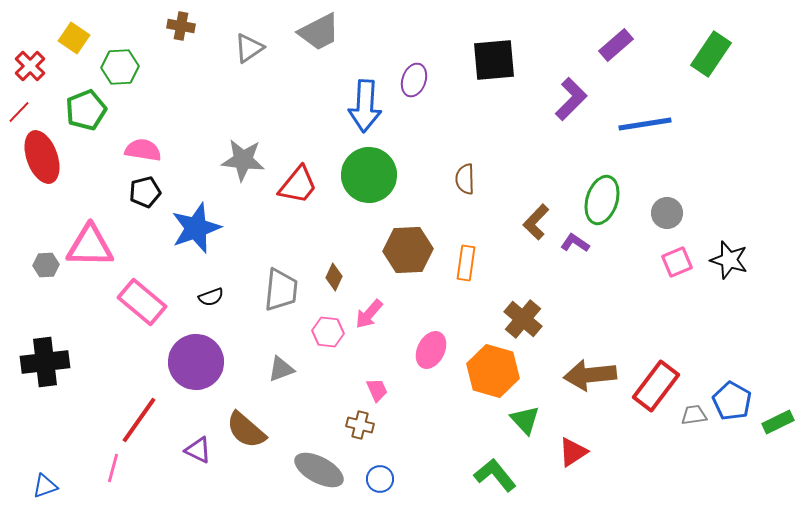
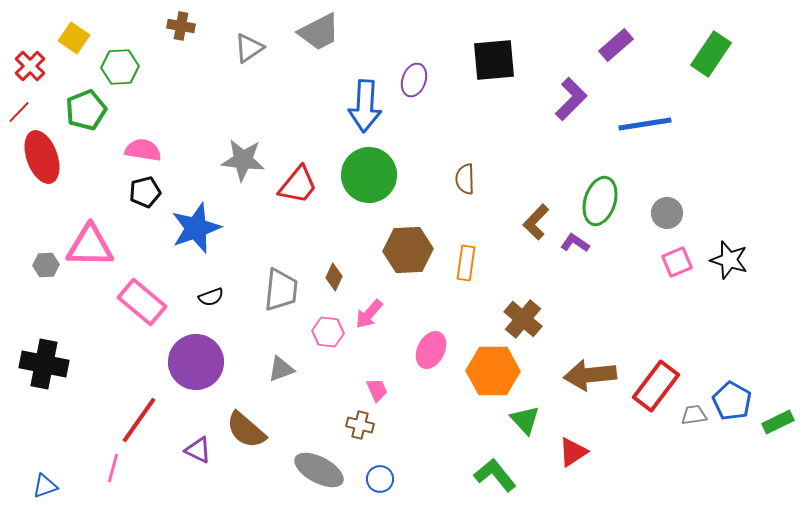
green ellipse at (602, 200): moved 2 px left, 1 px down
black cross at (45, 362): moved 1 px left, 2 px down; rotated 18 degrees clockwise
orange hexagon at (493, 371): rotated 15 degrees counterclockwise
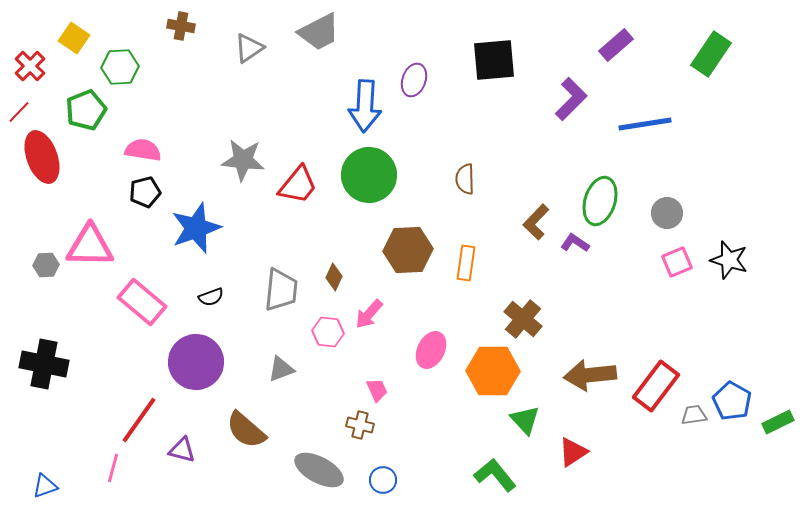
purple triangle at (198, 450): moved 16 px left; rotated 12 degrees counterclockwise
blue circle at (380, 479): moved 3 px right, 1 px down
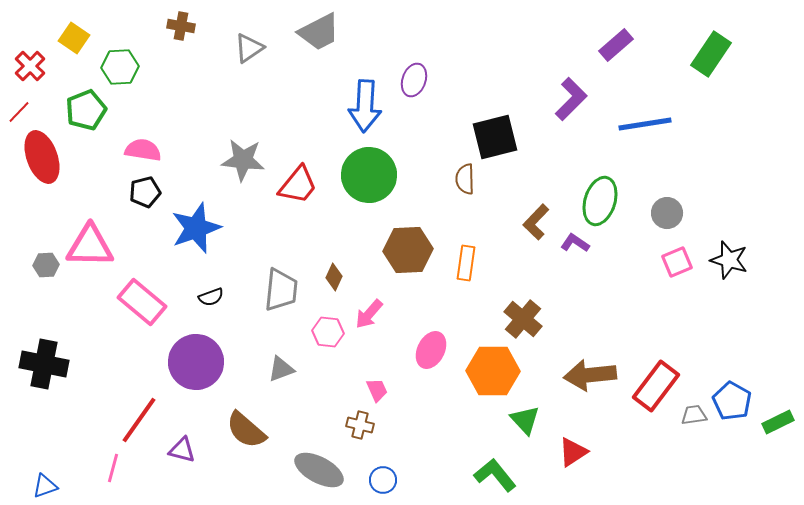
black square at (494, 60): moved 1 px right, 77 px down; rotated 9 degrees counterclockwise
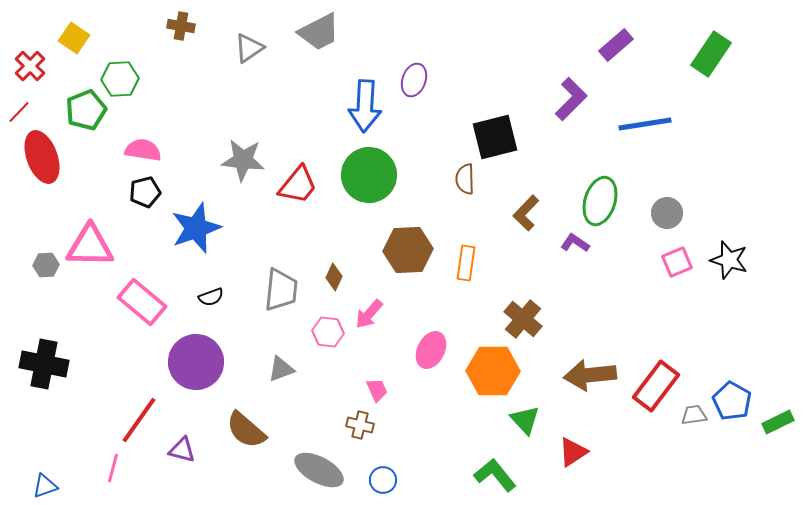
green hexagon at (120, 67): moved 12 px down
brown L-shape at (536, 222): moved 10 px left, 9 px up
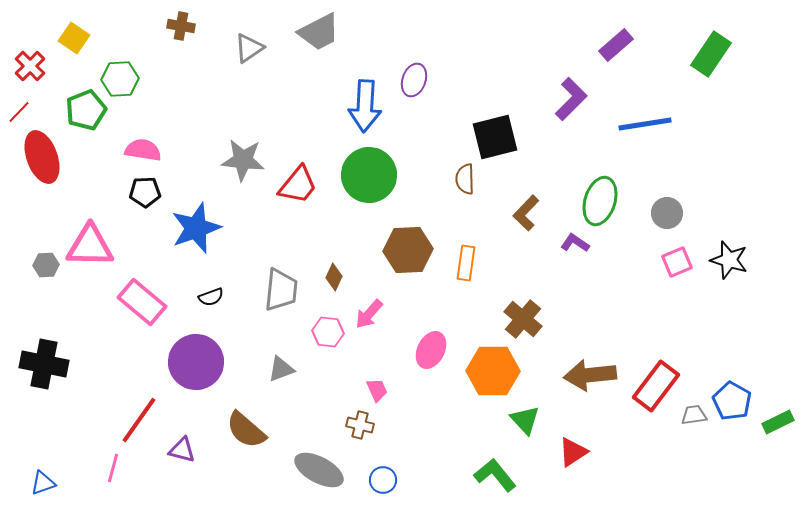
black pentagon at (145, 192): rotated 12 degrees clockwise
blue triangle at (45, 486): moved 2 px left, 3 px up
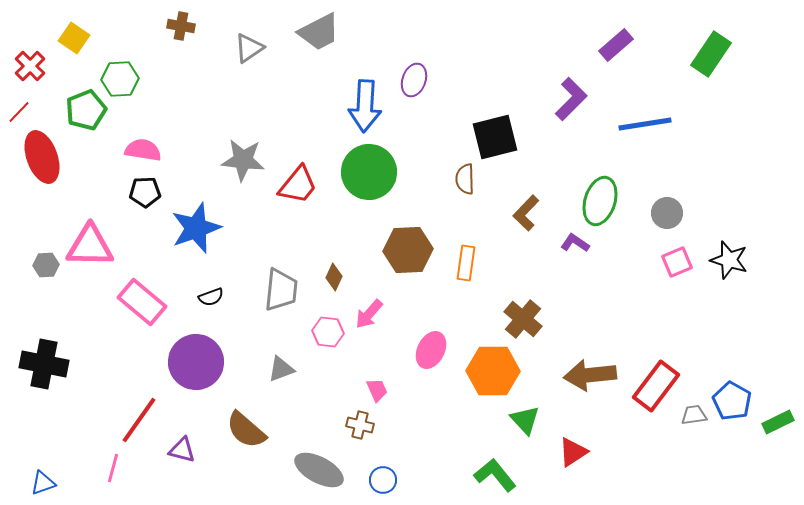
green circle at (369, 175): moved 3 px up
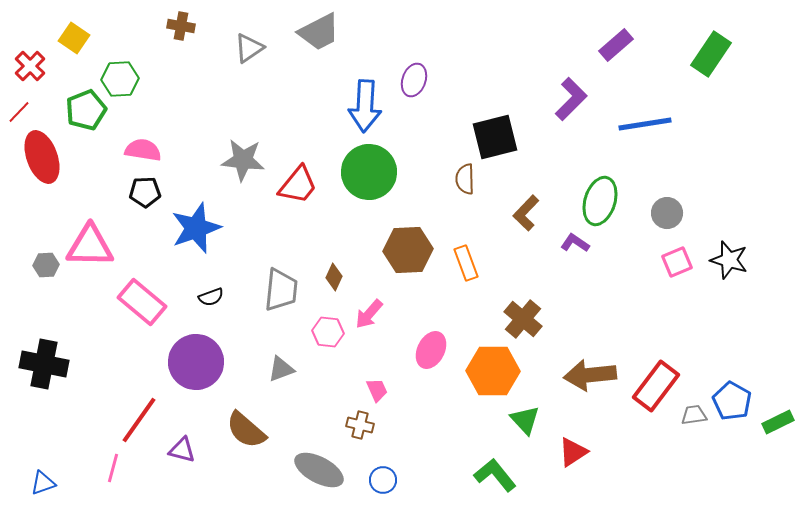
orange rectangle at (466, 263): rotated 28 degrees counterclockwise
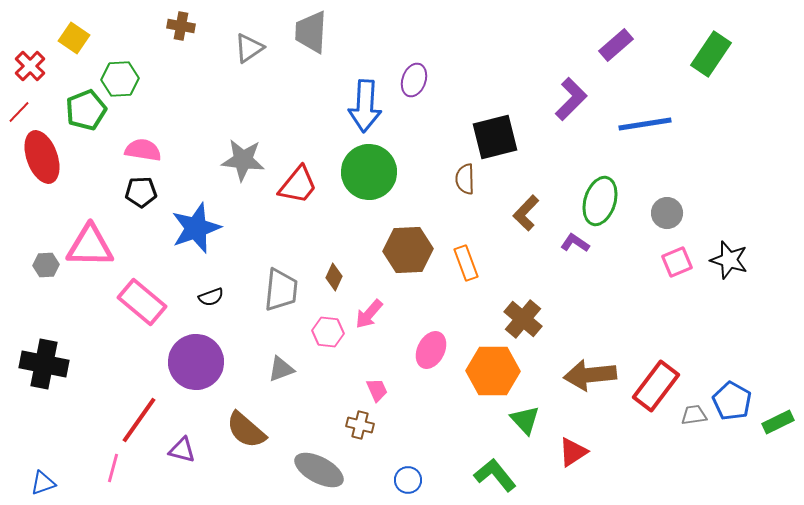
gray trapezoid at (319, 32): moved 8 px left; rotated 120 degrees clockwise
black pentagon at (145, 192): moved 4 px left
blue circle at (383, 480): moved 25 px right
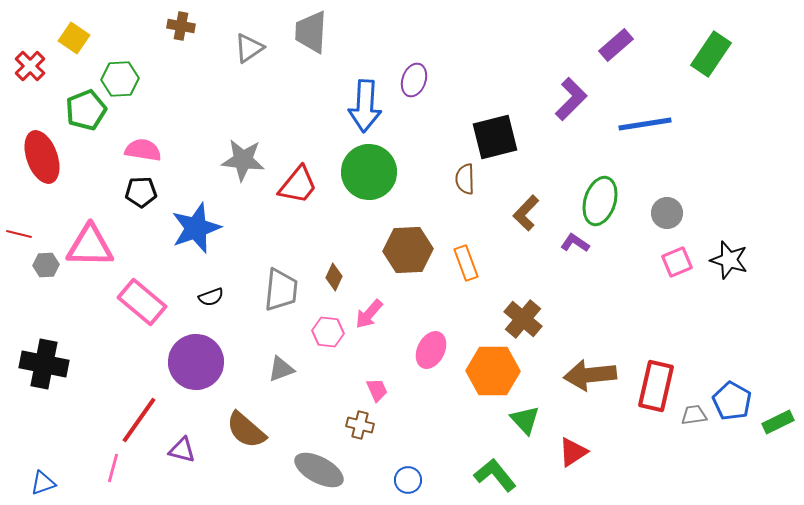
red line at (19, 112): moved 122 px down; rotated 60 degrees clockwise
red rectangle at (656, 386): rotated 24 degrees counterclockwise
